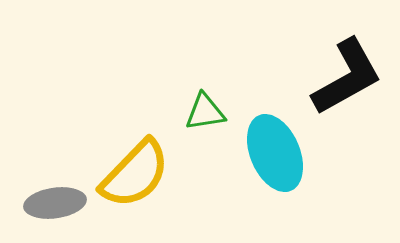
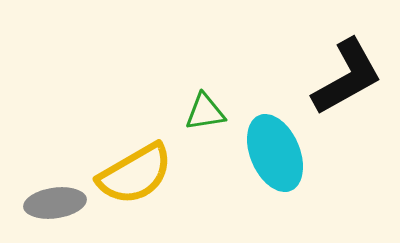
yellow semicircle: rotated 16 degrees clockwise
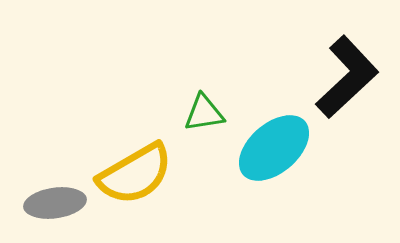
black L-shape: rotated 14 degrees counterclockwise
green triangle: moved 1 px left, 1 px down
cyan ellipse: moved 1 px left, 5 px up; rotated 72 degrees clockwise
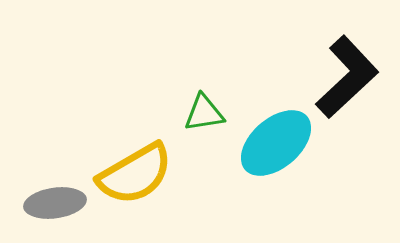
cyan ellipse: moved 2 px right, 5 px up
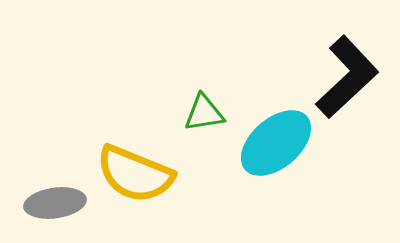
yellow semicircle: rotated 52 degrees clockwise
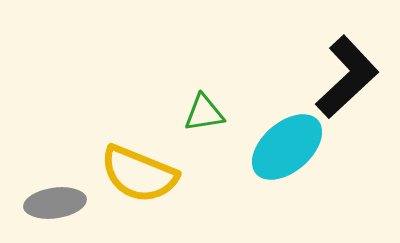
cyan ellipse: moved 11 px right, 4 px down
yellow semicircle: moved 4 px right
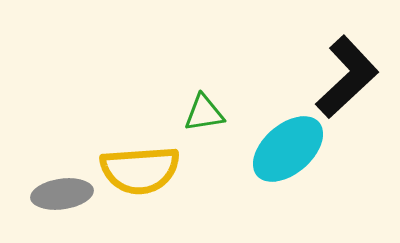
cyan ellipse: moved 1 px right, 2 px down
yellow semicircle: moved 1 px right, 4 px up; rotated 26 degrees counterclockwise
gray ellipse: moved 7 px right, 9 px up
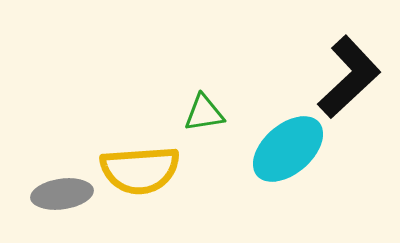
black L-shape: moved 2 px right
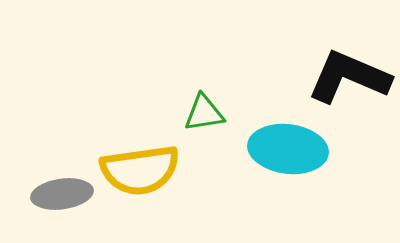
black L-shape: rotated 114 degrees counterclockwise
cyan ellipse: rotated 48 degrees clockwise
yellow semicircle: rotated 4 degrees counterclockwise
